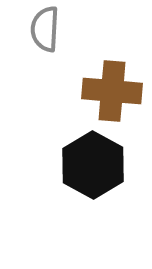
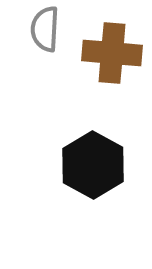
brown cross: moved 38 px up
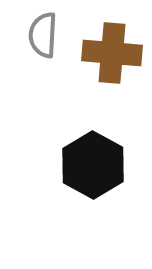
gray semicircle: moved 2 px left, 6 px down
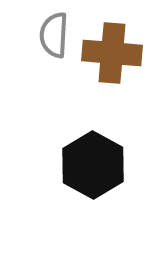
gray semicircle: moved 11 px right
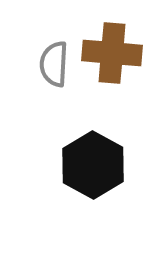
gray semicircle: moved 29 px down
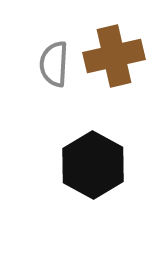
brown cross: moved 2 px right, 3 px down; rotated 18 degrees counterclockwise
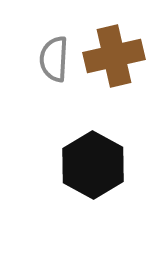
gray semicircle: moved 5 px up
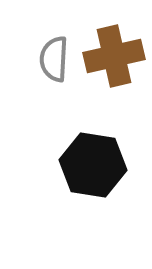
black hexagon: rotated 20 degrees counterclockwise
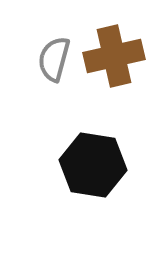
gray semicircle: rotated 12 degrees clockwise
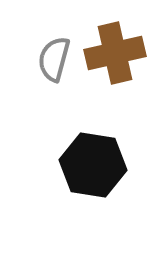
brown cross: moved 1 px right, 3 px up
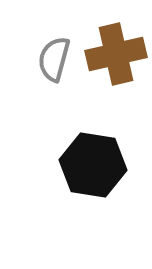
brown cross: moved 1 px right, 1 px down
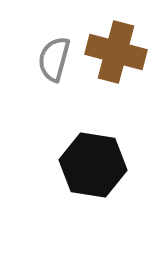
brown cross: moved 2 px up; rotated 28 degrees clockwise
